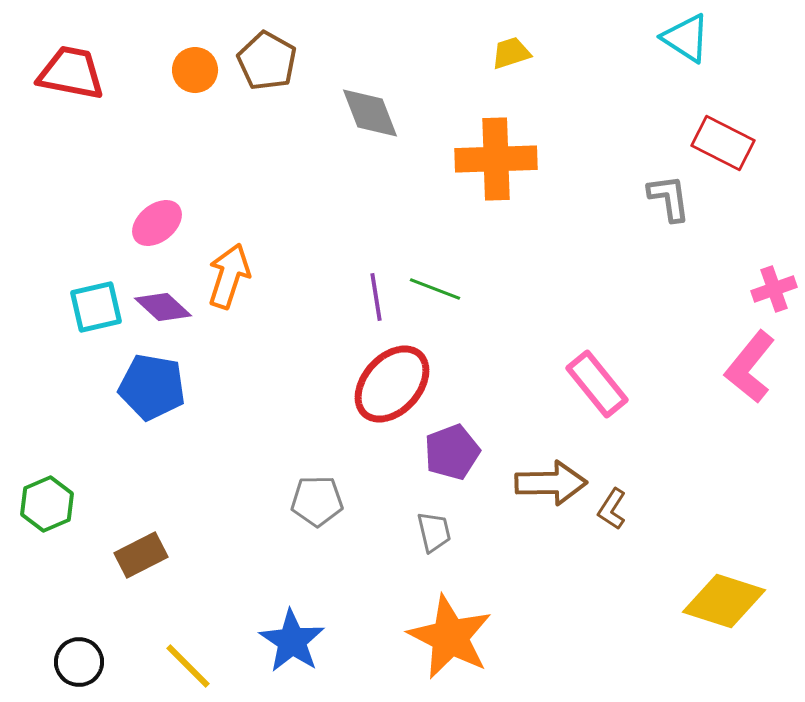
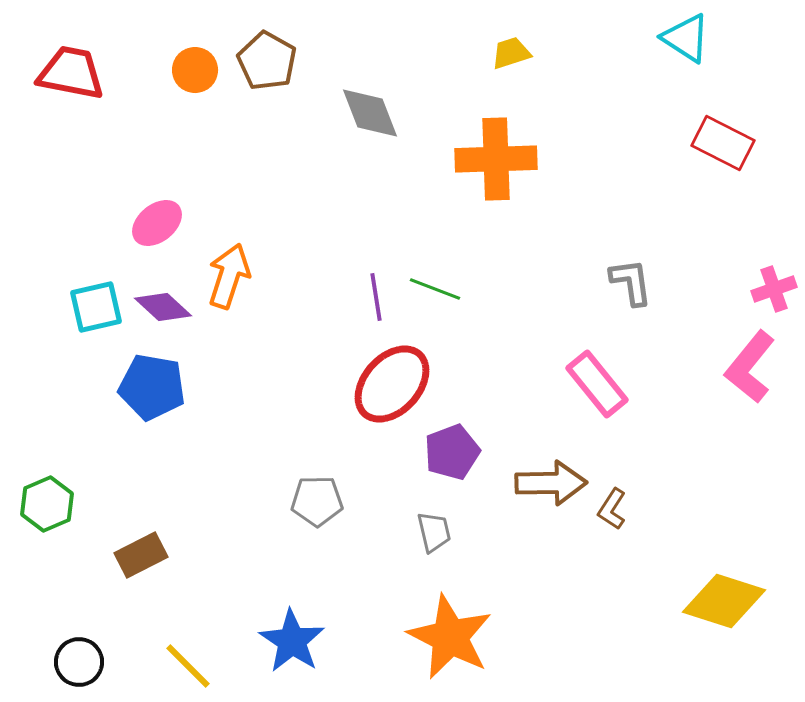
gray L-shape: moved 38 px left, 84 px down
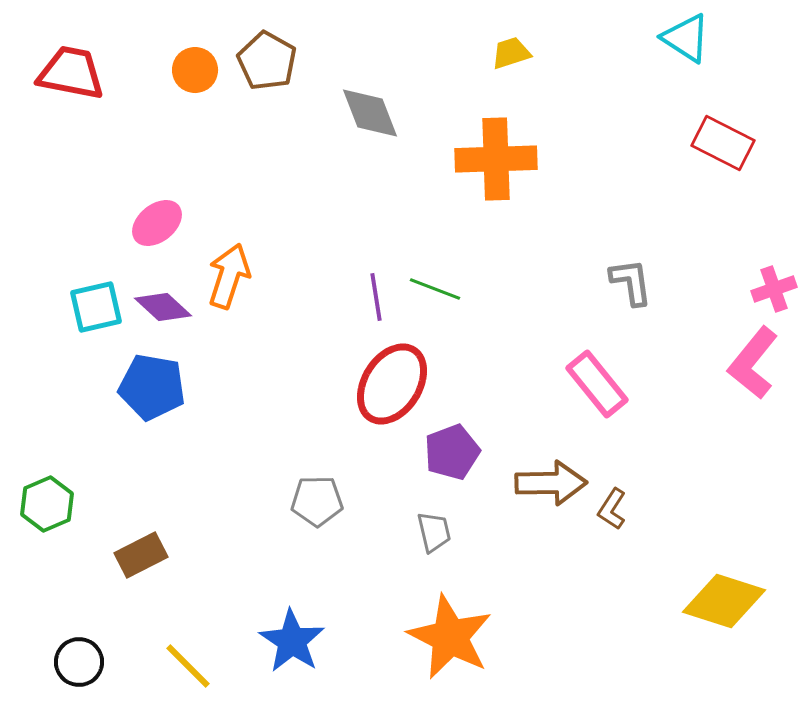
pink L-shape: moved 3 px right, 4 px up
red ellipse: rotated 10 degrees counterclockwise
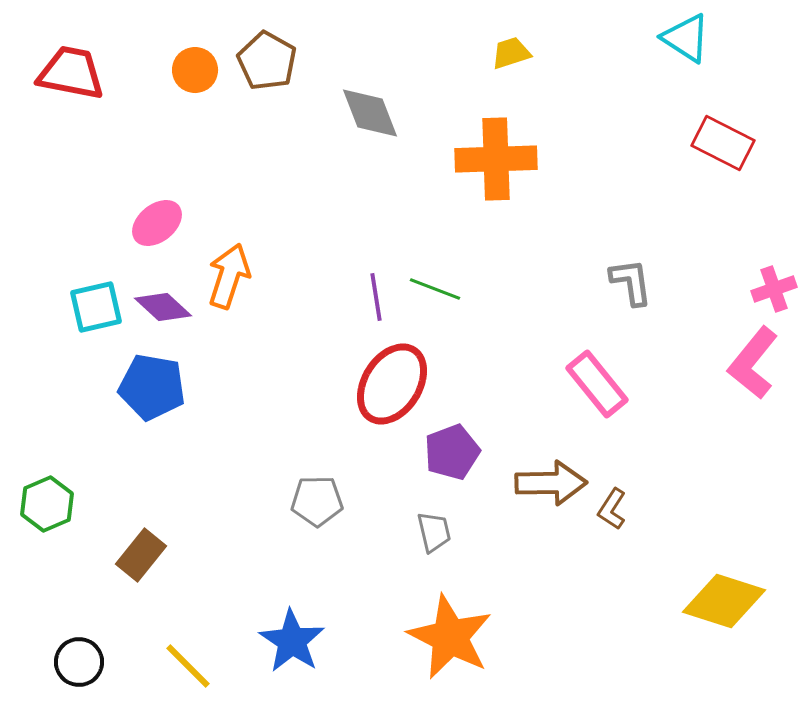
brown rectangle: rotated 24 degrees counterclockwise
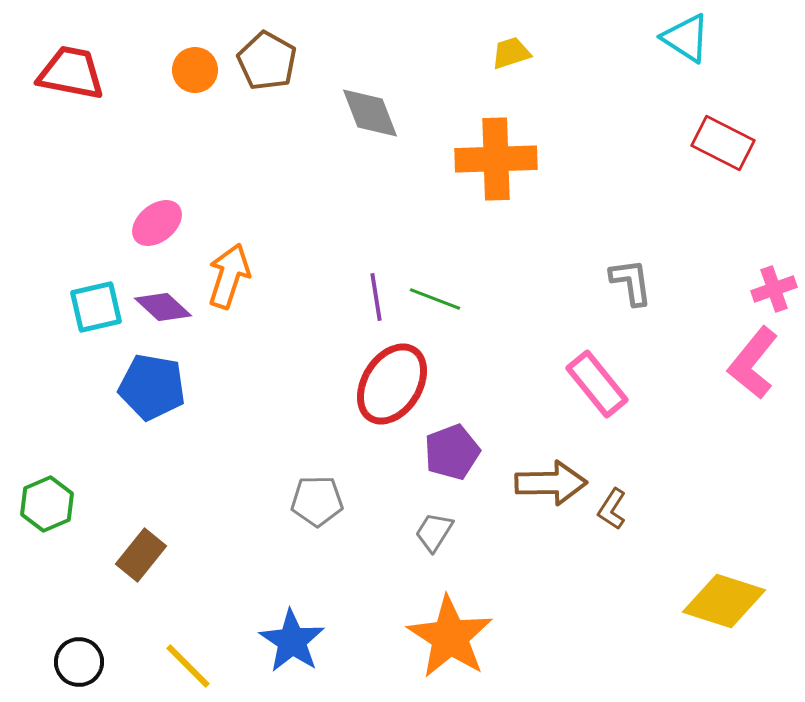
green line: moved 10 px down
gray trapezoid: rotated 135 degrees counterclockwise
orange star: rotated 6 degrees clockwise
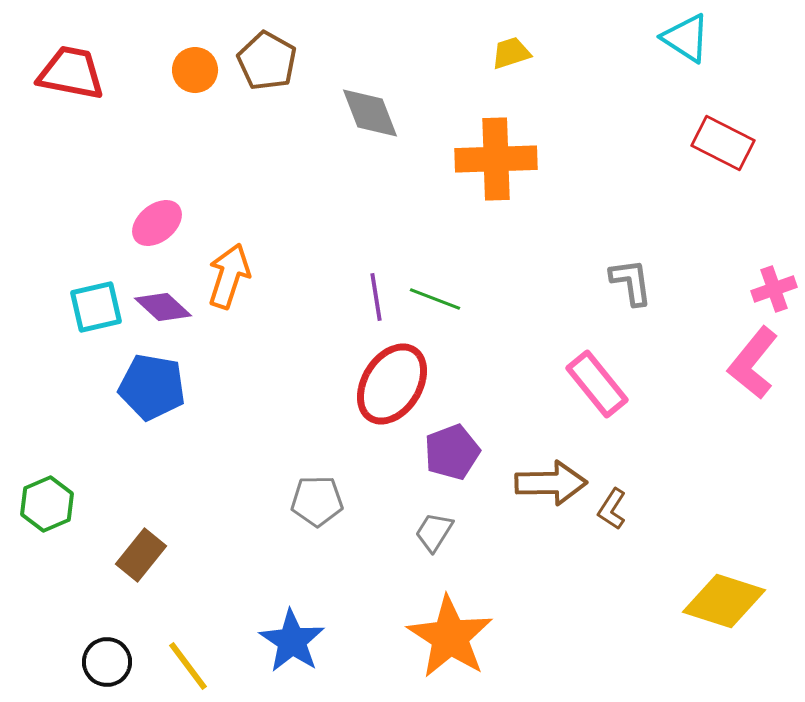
black circle: moved 28 px right
yellow line: rotated 8 degrees clockwise
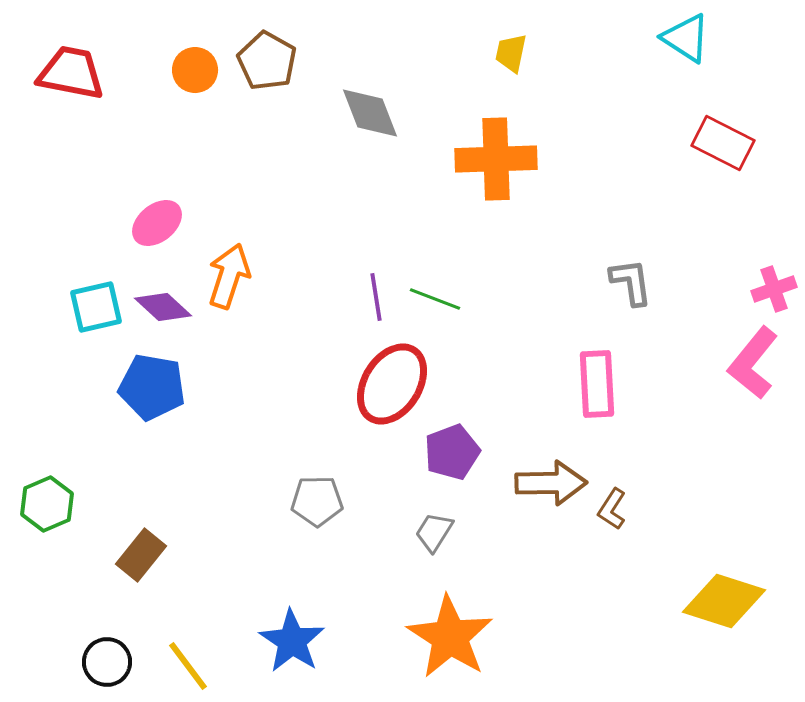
yellow trapezoid: rotated 60 degrees counterclockwise
pink rectangle: rotated 36 degrees clockwise
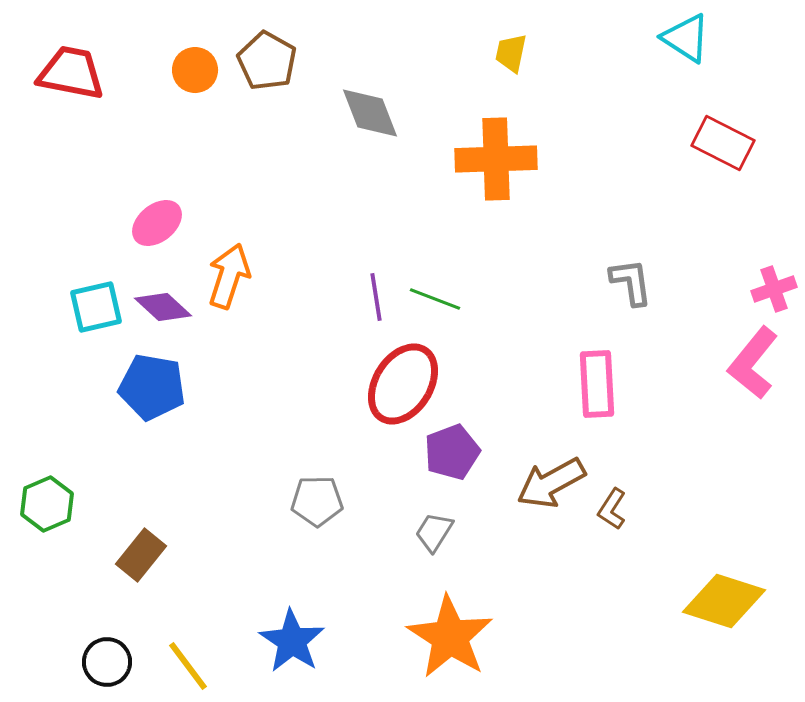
red ellipse: moved 11 px right
brown arrow: rotated 152 degrees clockwise
